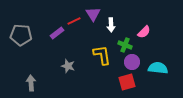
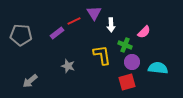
purple triangle: moved 1 px right, 1 px up
gray arrow: moved 1 px left, 2 px up; rotated 126 degrees counterclockwise
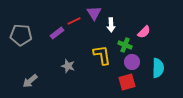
cyan semicircle: rotated 84 degrees clockwise
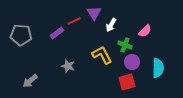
white arrow: rotated 32 degrees clockwise
pink semicircle: moved 1 px right, 1 px up
yellow L-shape: rotated 20 degrees counterclockwise
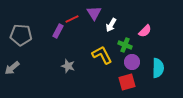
red line: moved 2 px left, 2 px up
purple rectangle: moved 1 px right, 2 px up; rotated 24 degrees counterclockwise
gray arrow: moved 18 px left, 13 px up
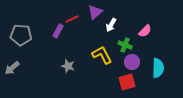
purple triangle: moved 1 px right, 1 px up; rotated 21 degrees clockwise
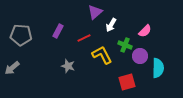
red line: moved 12 px right, 19 px down
purple circle: moved 8 px right, 6 px up
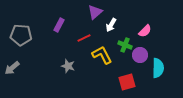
purple rectangle: moved 1 px right, 6 px up
purple circle: moved 1 px up
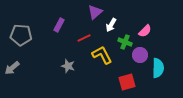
green cross: moved 3 px up
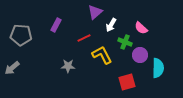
purple rectangle: moved 3 px left
pink semicircle: moved 4 px left, 3 px up; rotated 88 degrees clockwise
gray star: rotated 16 degrees counterclockwise
